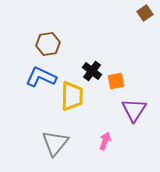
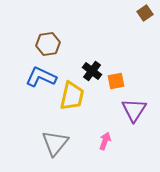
yellow trapezoid: rotated 12 degrees clockwise
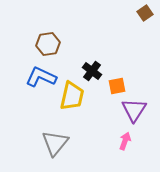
orange square: moved 1 px right, 5 px down
pink arrow: moved 20 px right
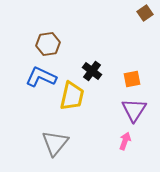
orange square: moved 15 px right, 7 px up
